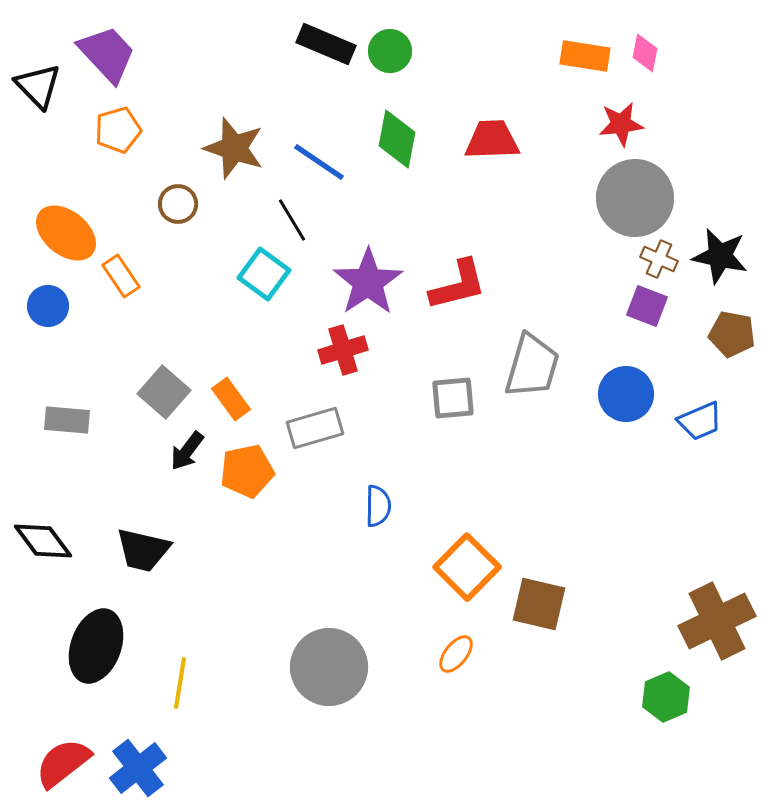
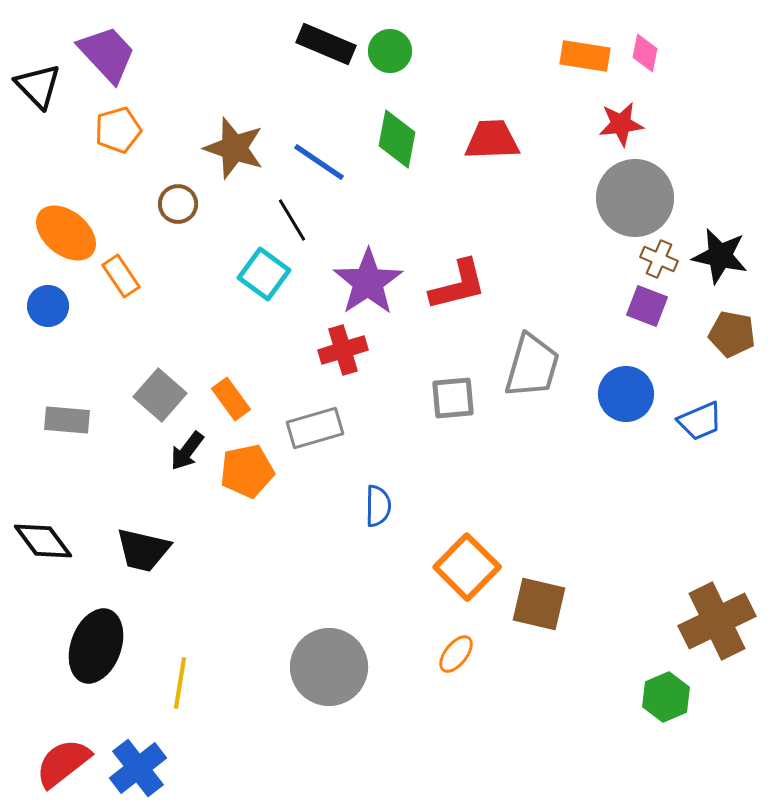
gray square at (164, 392): moved 4 px left, 3 px down
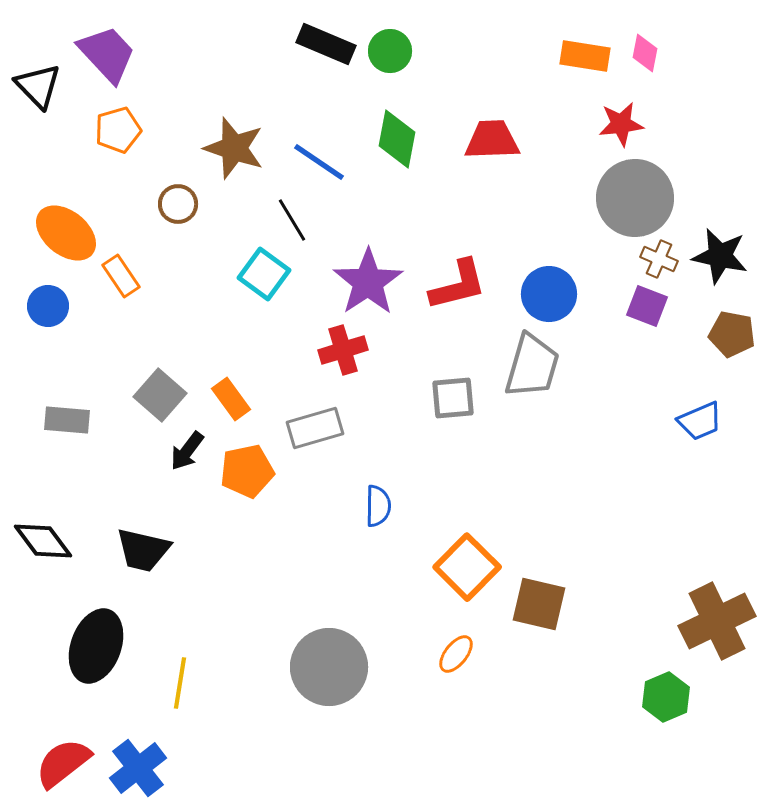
blue circle at (626, 394): moved 77 px left, 100 px up
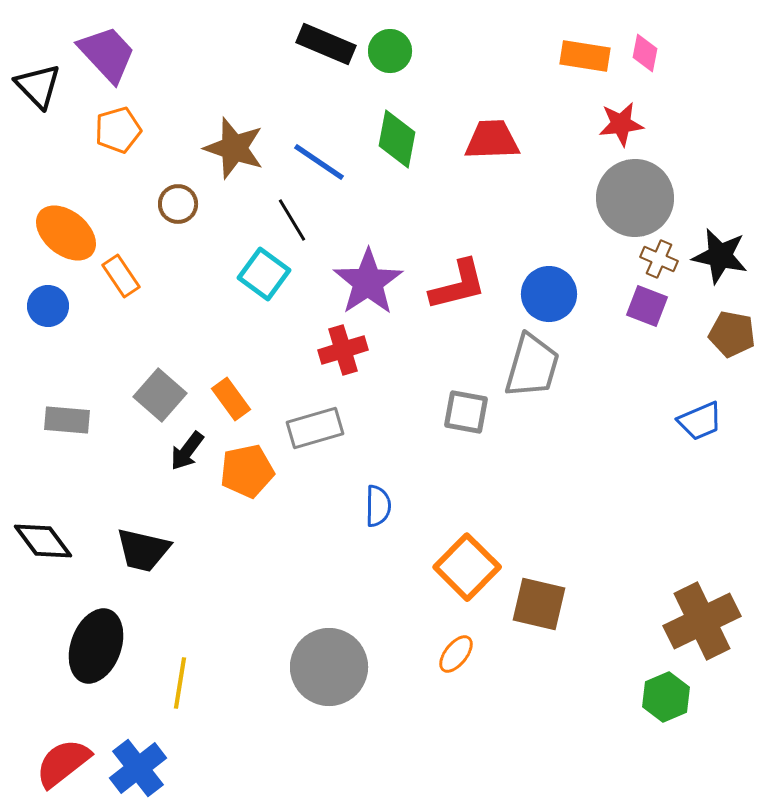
gray square at (453, 398): moved 13 px right, 14 px down; rotated 15 degrees clockwise
brown cross at (717, 621): moved 15 px left
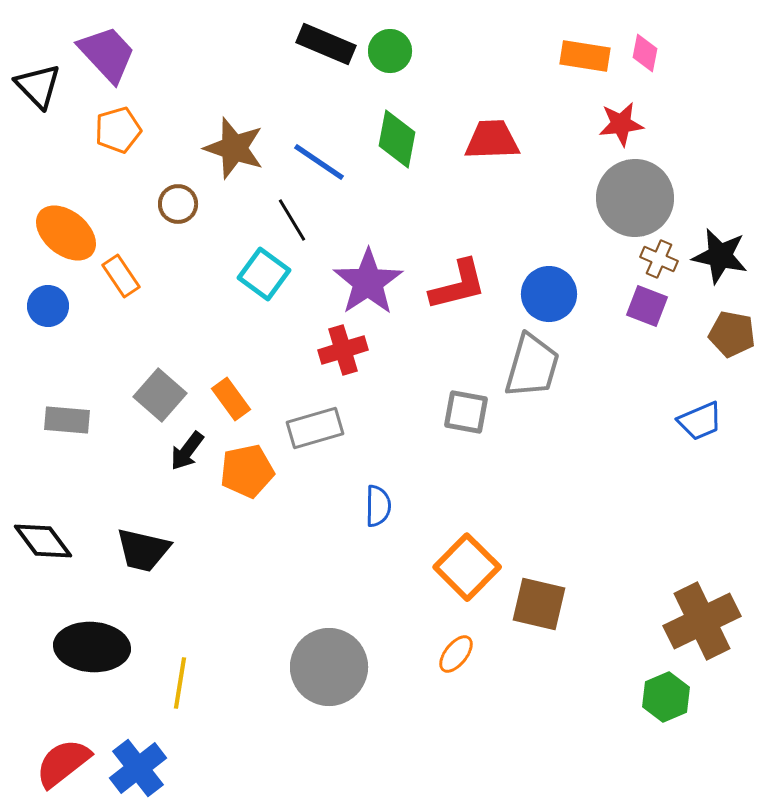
black ellipse at (96, 646): moved 4 px left, 1 px down; rotated 74 degrees clockwise
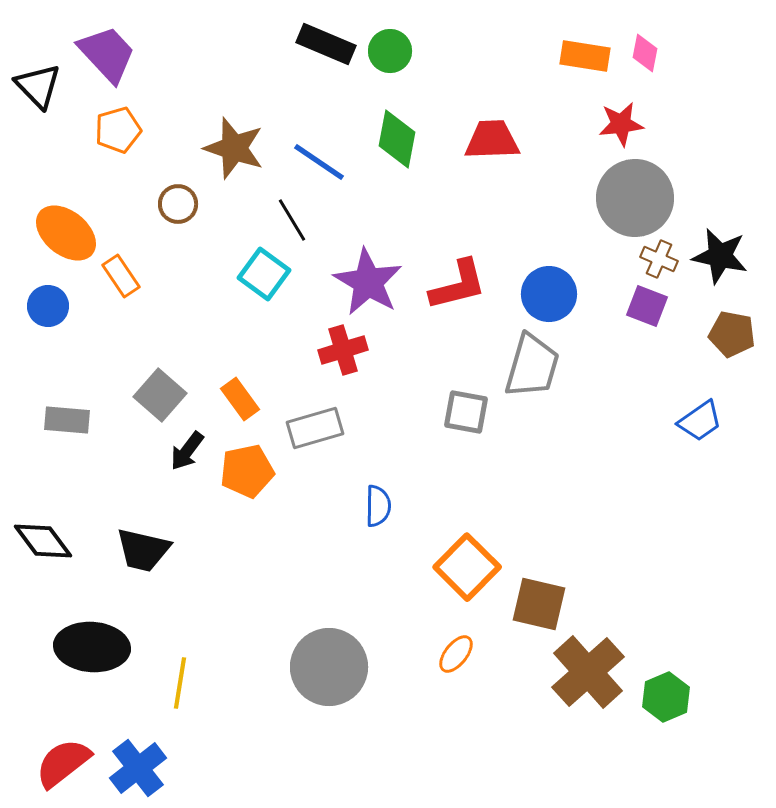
purple star at (368, 282): rotated 8 degrees counterclockwise
orange rectangle at (231, 399): moved 9 px right
blue trapezoid at (700, 421): rotated 12 degrees counterclockwise
brown cross at (702, 621): moved 114 px left, 51 px down; rotated 16 degrees counterclockwise
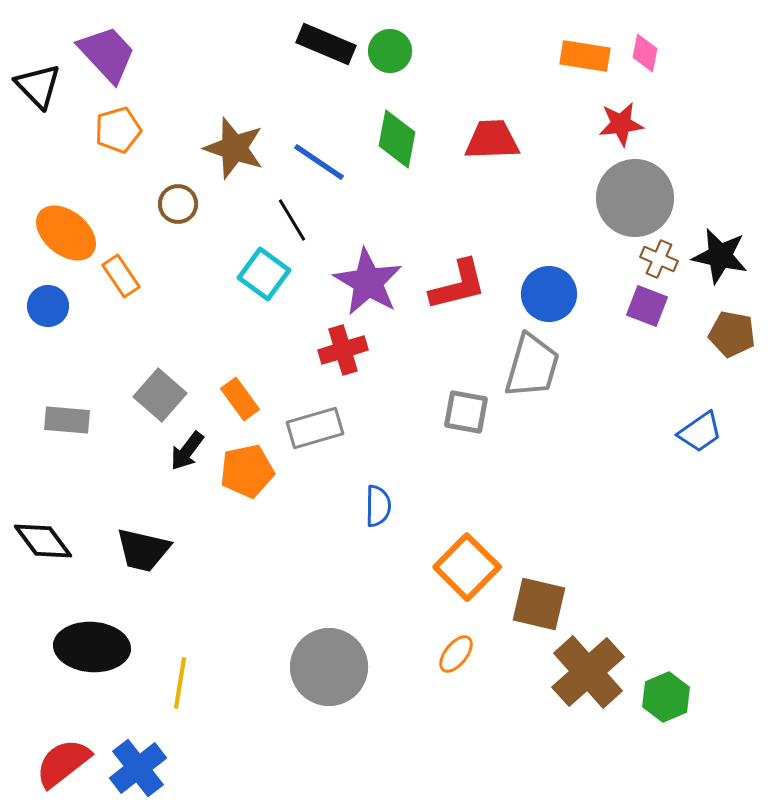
blue trapezoid at (700, 421): moved 11 px down
